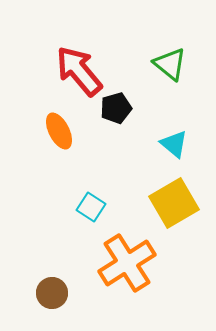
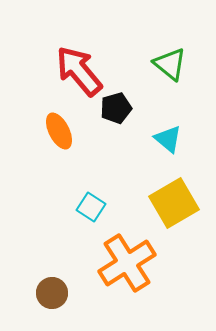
cyan triangle: moved 6 px left, 5 px up
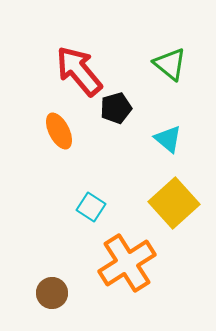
yellow square: rotated 12 degrees counterclockwise
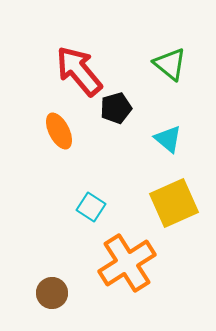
yellow square: rotated 18 degrees clockwise
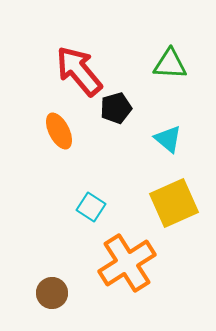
green triangle: rotated 36 degrees counterclockwise
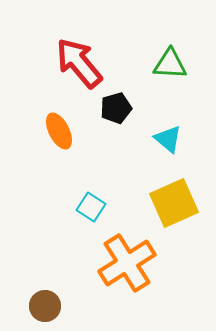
red arrow: moved 8 px up
brown circle: moved 7 px left, 13 px down
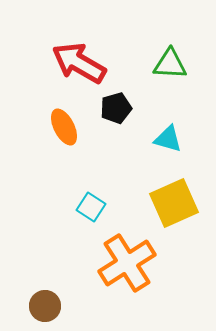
red arrow: rotated 20 degrees counterclockwise
orange ellipse: moved 5 px right, 4 px up
cyan triangle: rotated 24 degrees counterclockwise
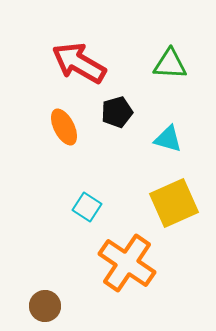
black pentagon: moved 1 px right, 4 px down
cyan square: moved 4 px left
orange cross: rotated 24 degrees counterclockwise
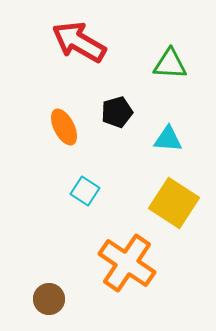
red arrow: moved 21 px up
cyan triangle: rotated 12 degrees counterclockwise
yellow square: rotated 33 degrees counterclockwise
cyan square: moved 2 px left, 16 px up
brown circle: moved 4 px right, 7 px up
